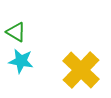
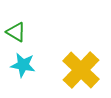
cyan star: moved 2 px right, 4 px down
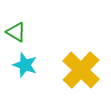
cyan star: moved 2 px right; rotated 10 degrees clockwise
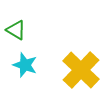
green triangle: moved 2 px up
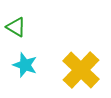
green triangle: moved 3 px up
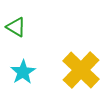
cyan star: moved 2 px left, 7 px down; rotated 20 degrees clockwise
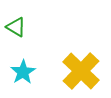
yellow cross: moved 1 px down
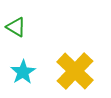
yellow cross: moved 6 px left
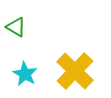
cyan star: moved 2 px right, 2 px down; rotated 10 degrees counterclockwise
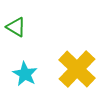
yellow cross: moved 2 px right, 2 px up
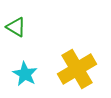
yellow cross: rotated 15 degrees clockwise
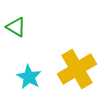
cyan star: moved 4 px right, 3 px down
